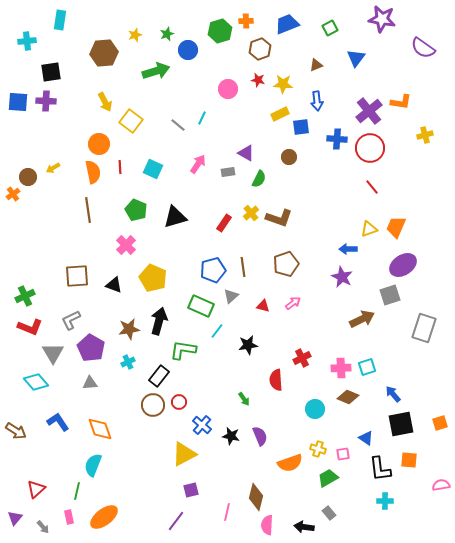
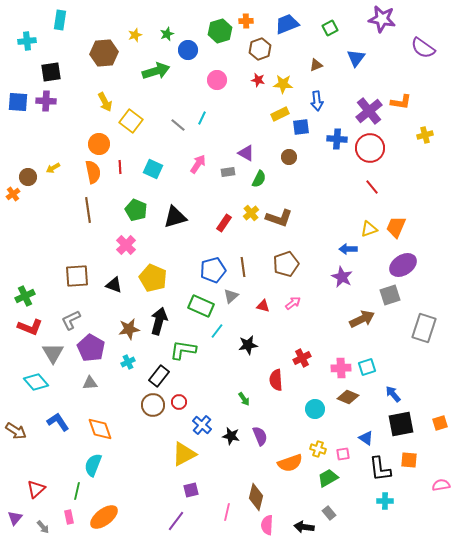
pink circle at (228, 89): moved 11 px left, 9 px up
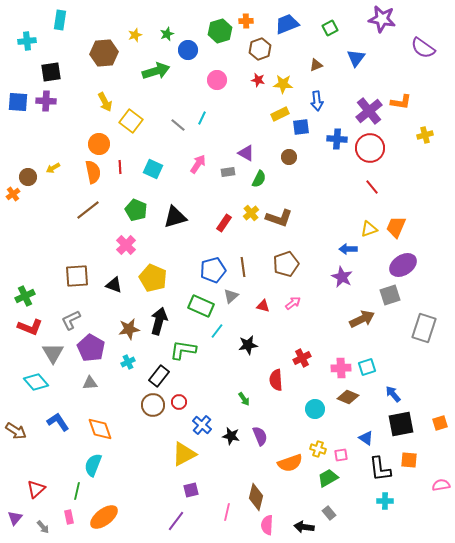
brown line at (88, 210): rotated 60 degrees clockwise
pink square at (343, 454): moved 2 px left, 1 px down
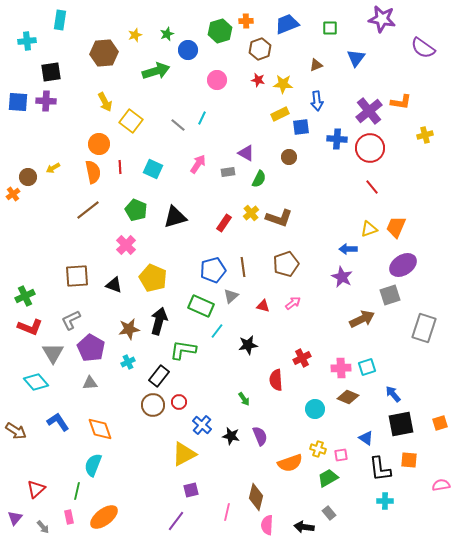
green square at (330, 28): rotated 28 degrees clockwise
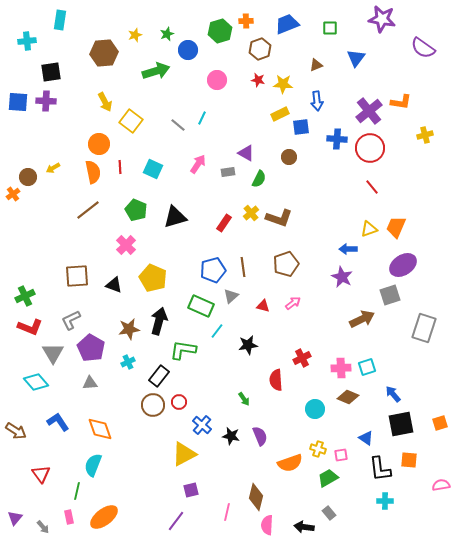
red triangle at (36, 489): moved 5 px right, 15 px up; rotated 24 degrees counterclockwise
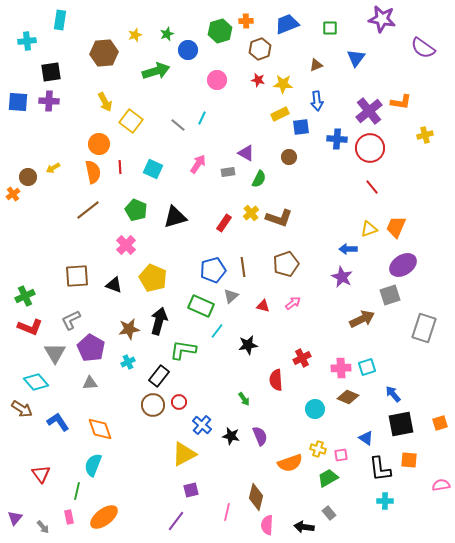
purple cross at (46, 101): moved 3 px right
gray triangle at (53, 353): moved 2 px right
brown arrow at (16, 431): moved 6 px right, 22 px up
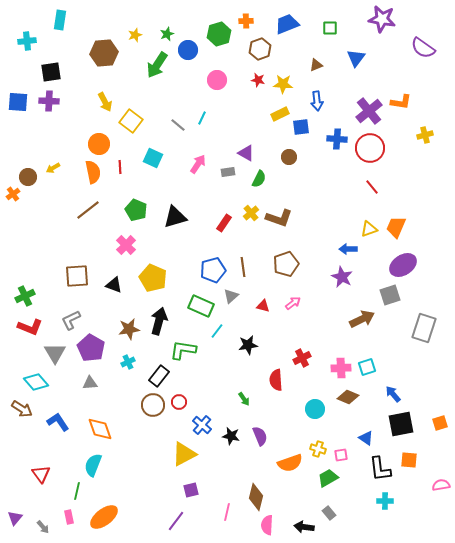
green hexagon at (220, 31): moved 1 px left, 3 px down
green arrow at (156, 71): moved 1 px right, 6 px up; rotated 140 degrees clockwise
cyan square at (153, 169): moved 11 px up
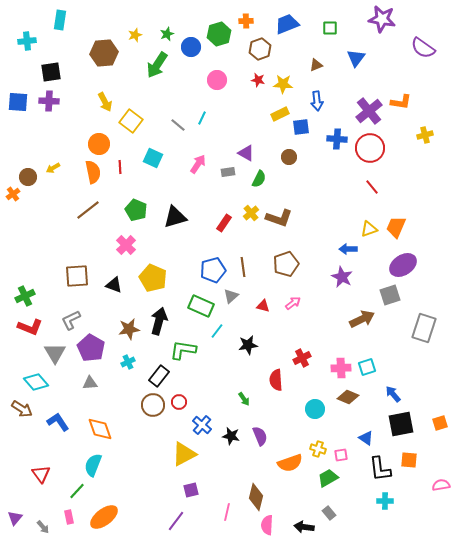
blue circle at (188, 50): moved 3 px right, 3 px up
green line at (77, 491): rotated 30 degrees clockwise
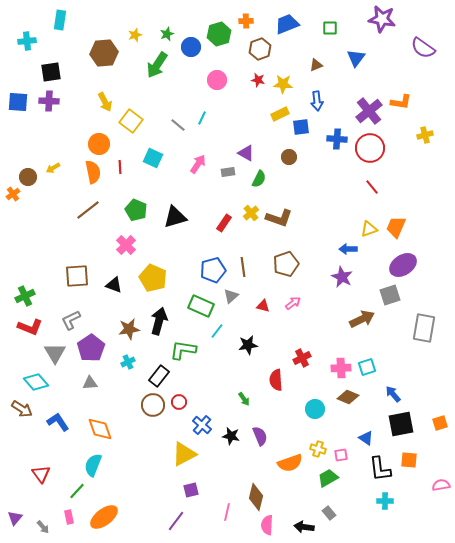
gray rectangle at (424, 328): rotated 8 degrees counterclockwise
purple pentagon at (91, 348): rotated 8 degrees clockwise
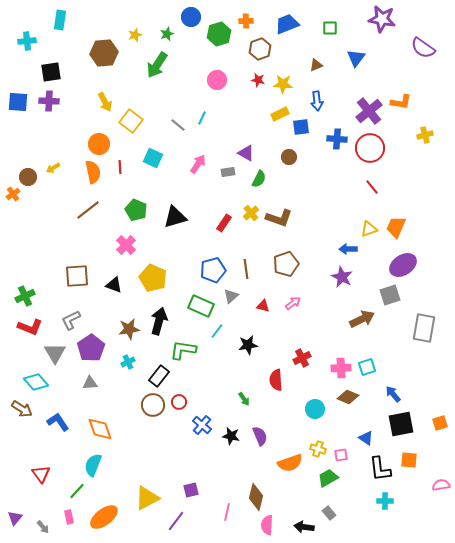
blue circle at (191, 47): moved 30 px up
brown line at (243, 267): moved 3 px right, 2 px down
yellow triangle at (184, 454): moved 37 px left, 44 px down
